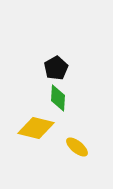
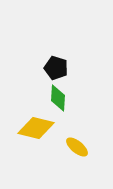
black pentagon: rotated 25 degrees counterclockwise
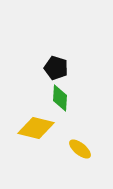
green diamond: moved 2 px right
yellow ellipse: moved 3 px right, 2 px down
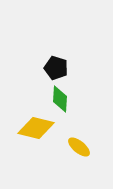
green diamond: moved 1 px down
yellow ellipse: moved 1 px left, 2 px up
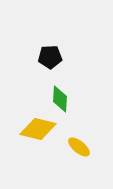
black pentagon: moved 6 px left, 11 px up; rotated 20 degrees counterclockwise
yellow diamond: moved 2 px right, 1 px down
